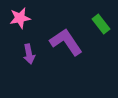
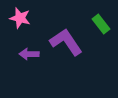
pink star: rotated 25 degrees clockwise
purple arrow: rotated 102 degrees clockwise
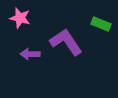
green rectangle: rotated 30 degrees counterclockwise
purple arrow: moved 1 px right
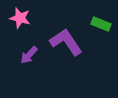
purple arrow: moved 1 px left, 1 px down; rotated 48 degrees counterclockwise
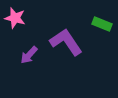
pink star: moved 5 px left
green rectangle: moved 1 px right
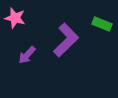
purple L-shape: moved 2 px up; rotated 80 degrees clockwise
purple arrow: moved 2 px left
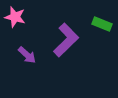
pink star: moved 1 px up
purple arrow: rotated 90 degrees counterclockwise
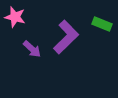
purple L-shape: moved 3 px up
purple arrow: moved 5 px right, 6 px up
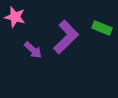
green rectangle: moved 4 px down
purple arrow: moved 1 px right, 1 px down
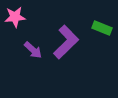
pink star: rotated 20 degrees counterclockwise
purple L-shape: moved 5 px down
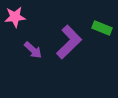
purple L-shape: moved 3 px right
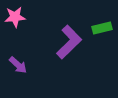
green rectangle: rotated 36 degrees counterclockwise
purple arrow: moved 15 px left, 15 px down
